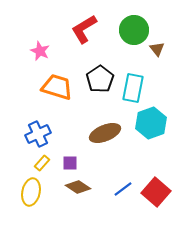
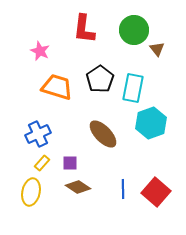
red L-shape: rotated 52 degrees counterclockwise
brown ellipse: moved 2 px left, 1 px down; rotated 68 degrees clockwise
blue line: rotated 54 degrees counterclockwise
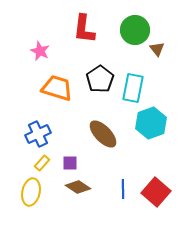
green circle: moved 1 px right
orange trapezoid: moved 1 px down
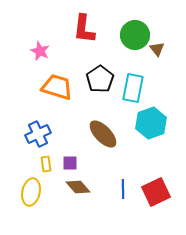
green circle: moved 5 px down
orange trapezoid: moved 1 px up
yellow rectangle: moved 4 px right, 1 px down; rotated 49 degrees counterclockwise
brown diamond: rotated 15 degrees clockwise
red square: rotated 24 degrees clockwise
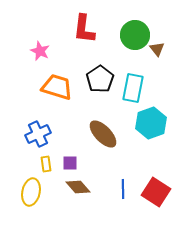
red square: rotated 32 degrees counterclockwise
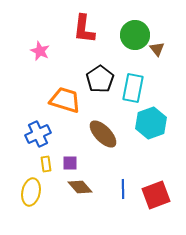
orange trapezoid: moved 8 px right, 13 px down
brown diamond: moved 2 px right
red square: moved 3 px down; rotated 36 degrees clockwise
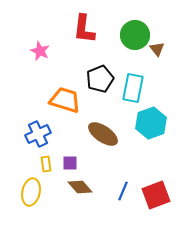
black pentagon: rotated 12 degrees clockwise
brown ellipse: rotated 12 degrees counterclockwise
blue line: moved 2 px down; rotated 24 degrees clockwise
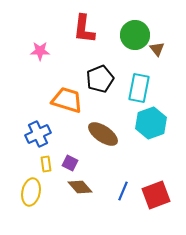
pink star: rotated 24 degrees counterclockwise
cyan rectangle: moved 6 px right
orange trapezoid: moved 2 px right
purple square: rotated 28 degrees clockwise
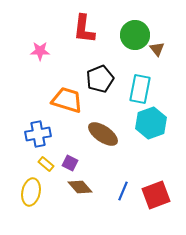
cyan rectangle: moved 1 px right, 1 px down
blue cross: rotated 15 degrees clockwise
yellow rectangle: rotated 42 degrees counterclockwise
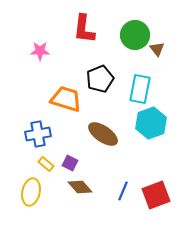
orange trapezoid: moved 1 px left, 1 px up
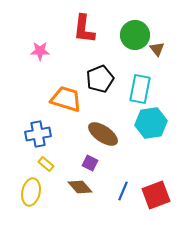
cyan hexagon: rotated 12 degrees clockwise
purple square: moved 20 px right
